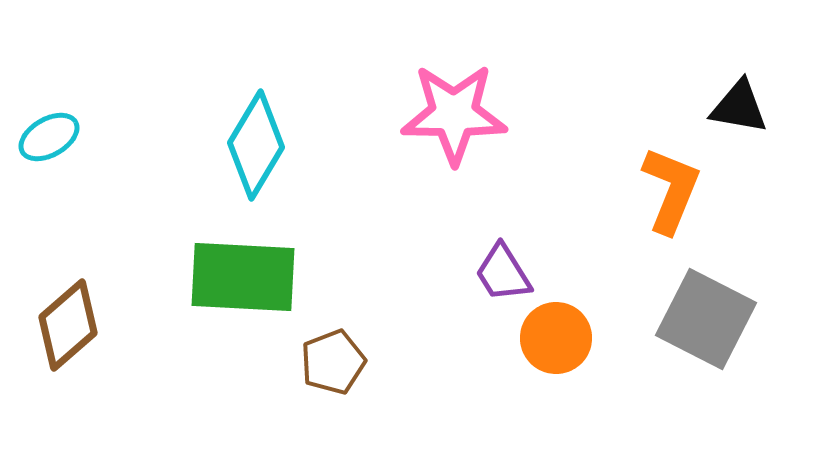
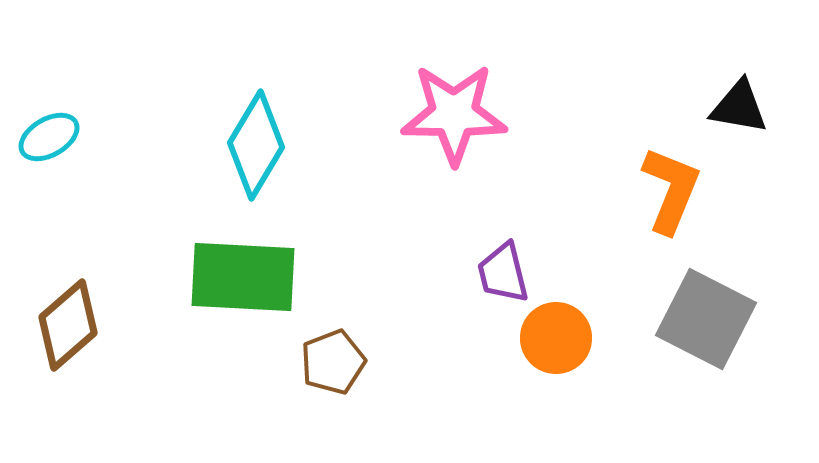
purple trapezoid: rotated 18 degrees clockwise
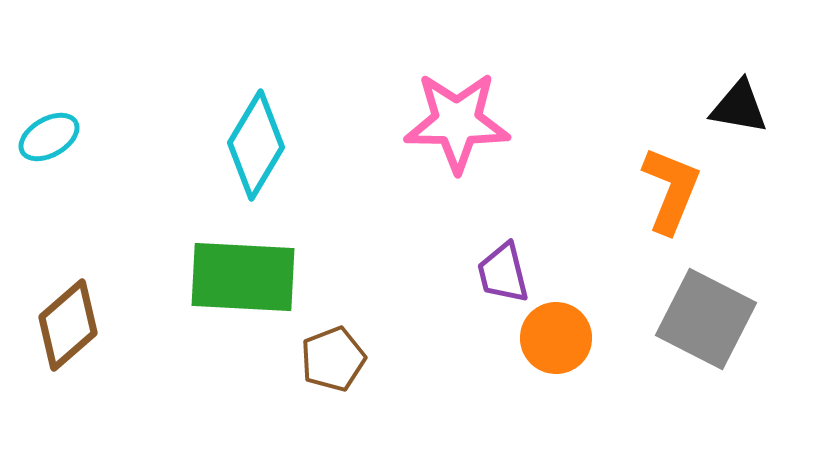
pink star: moved 3 px right, 8 px down
brown pentagon: moved 3 px up
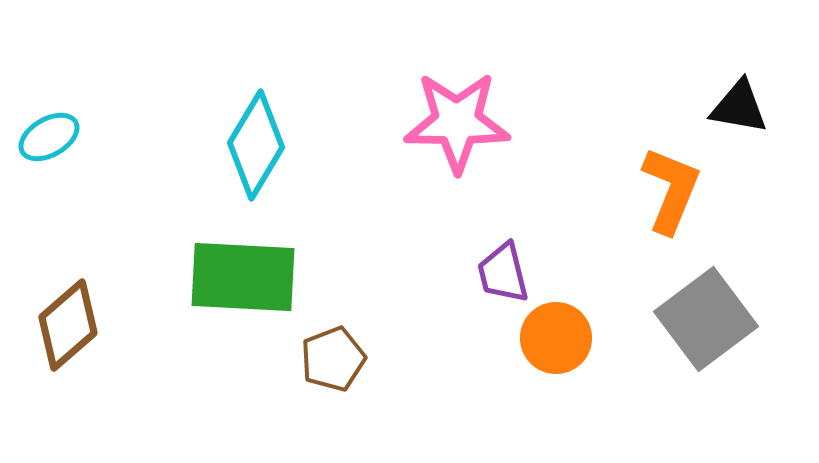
gray square: rotated 26 degrees clockwise
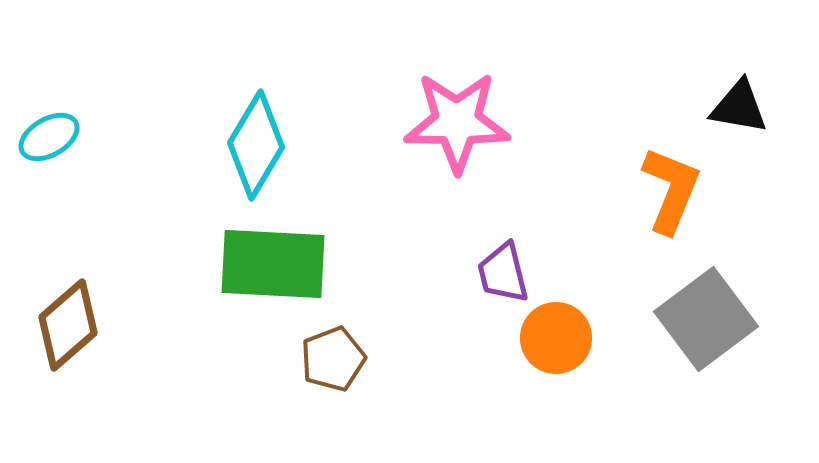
green rectangle: moved 30 px right, 13 px up
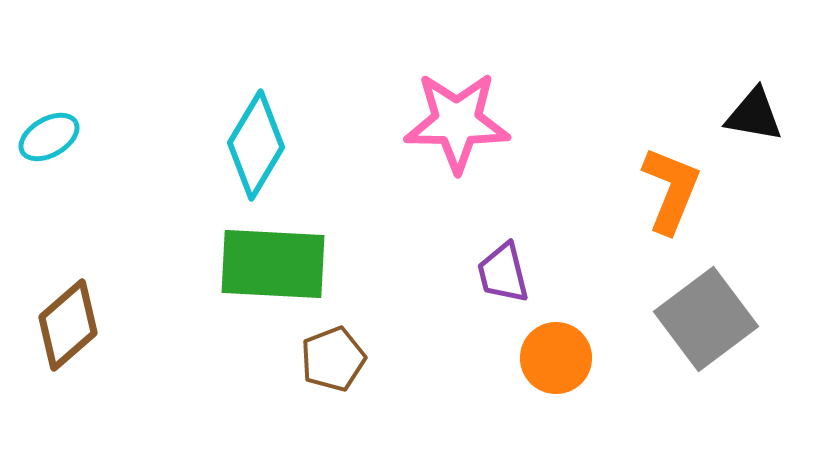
black triangle: moved 15 px right, 8 px down
orange circle: moved 20 px down
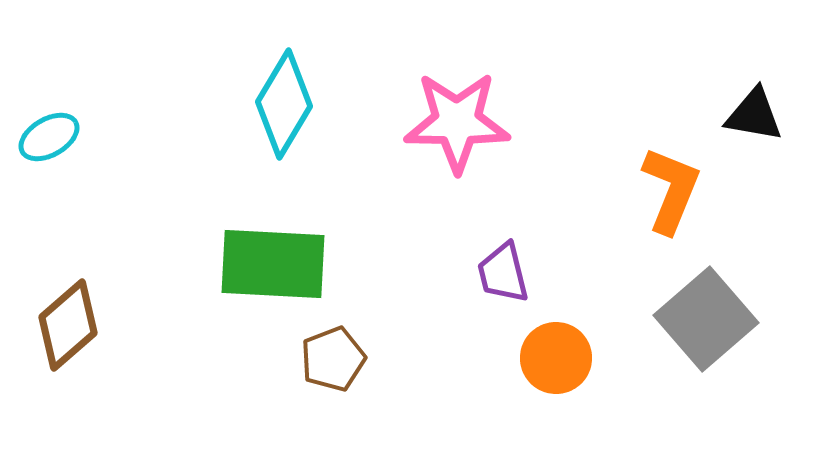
cyan diamond: moved 28 px right, 41 px up
gray square: rotated 4 degrees counterclockwise
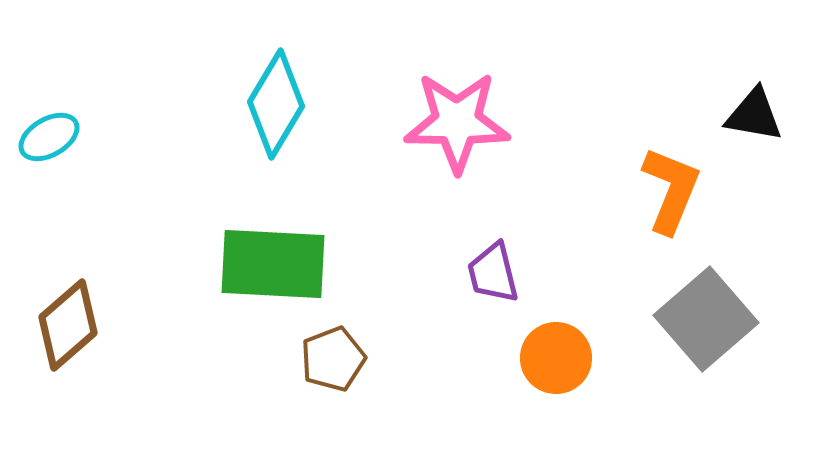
cyan diamond: moved 8 px left
purple trapezoid: moved 10 px left
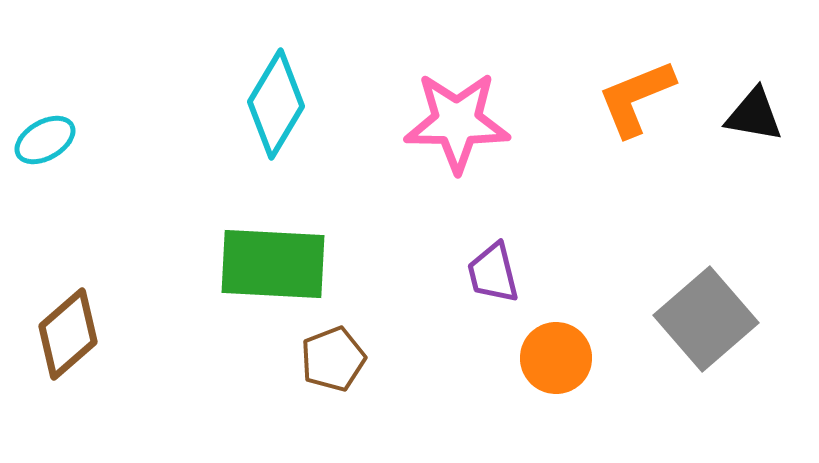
cyan ellipse: moved 4 px left, 3 px down
orange L-shape: moved 35 px left, 92 px up; rotated 134 degrees counterclockwise
brown diamond: moved 9 px down
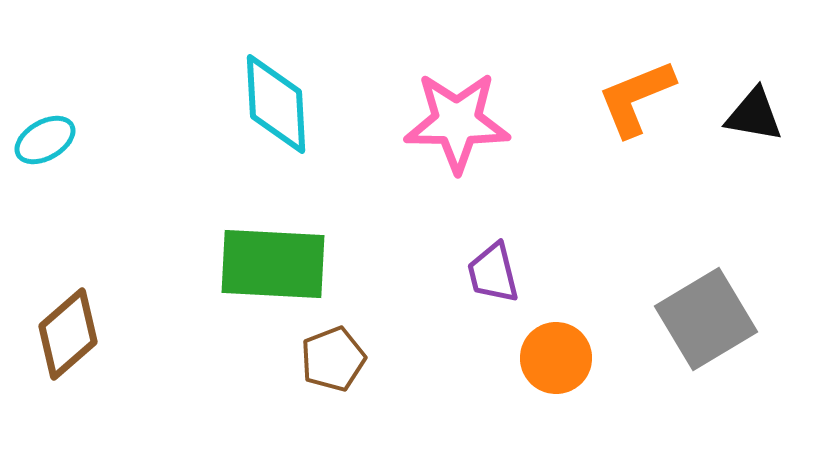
cyan diamond: rotated 34 degrees counterclockwise
gray square: rotated 10 degrees clockwise
